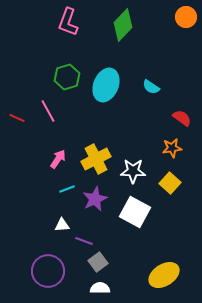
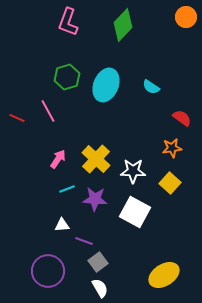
yellow cross: rotated 20 degrees counterclockwise
purple star: rotated 30 degrees clockwise
white semicircle: rotated 60 degrees clockwise
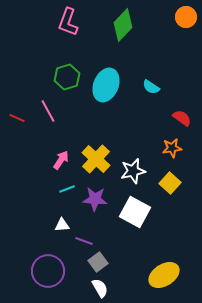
pink arrow: moved 3 px right, 1 px down
white star: rotated 15 degrees counterclockwise
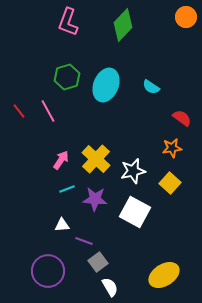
red line: moved 2 px right, 7 px up; rotated 28 degrees clockwise
white semicircle: moved 10 px right, 1 px up
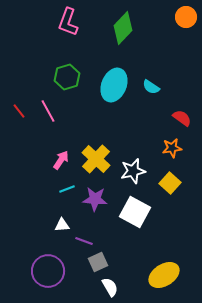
green diamond: moved 3 px down
cyan ellipse: moved 8 px right
gray square: rotated 12 degrees clockwise
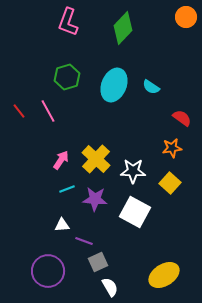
white star: rotated 15 degrees clockwise
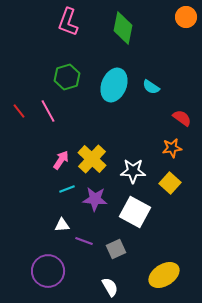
green diamond: rotated 32 degrees counterclockwise
yellow cross: moved 4 px left
gray square: moved 18 px right, 13 px up
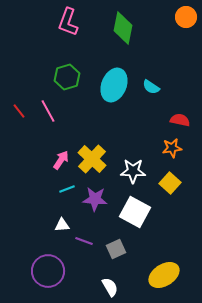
red semicircle: moved 2 px left, 2 px down; rotated 24 degrees counterclockwise
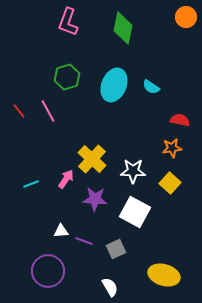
pink arrow: moved 5 px right, 19 px down
cyan line: moved 36 px left, 5 px up
white triangle: moved 1 px left, 6 px down
yellow ellipse: rotated 48 degrees clockwise
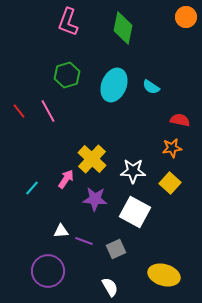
green hexagon: moved 2 px up
cyan line: moved 1 px right, 4 px down; rotated 28 degrees counterclockwise
